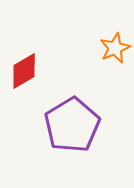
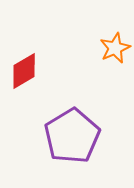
purple pentagon: moved 11 px down
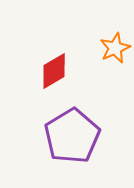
red diamond: moved 30 px right
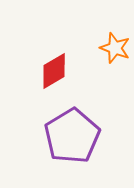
orange star: rotated 28 degrees counterclockwise
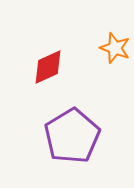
red diamond: moved 6 px left, 4 px up; rotated 6 degrees clockwise
